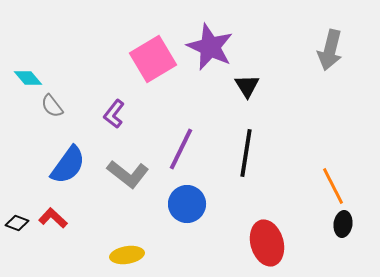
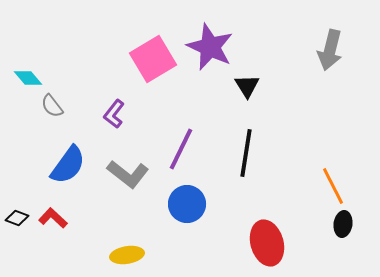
black diamond: moved 5 px up
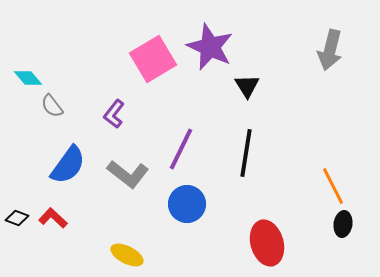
yellow ellipse: rotated 36 degrees clockwise
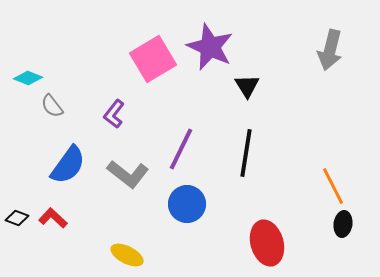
cyan diamond: rotated 28 degrees counterclockwise
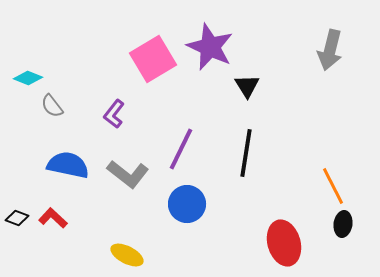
blue semicircle: rotated 114 degrees counterclockwise
red ellipse: moved 17 px right
